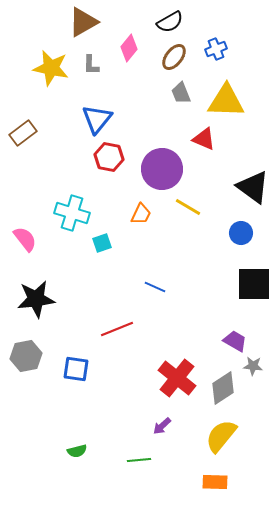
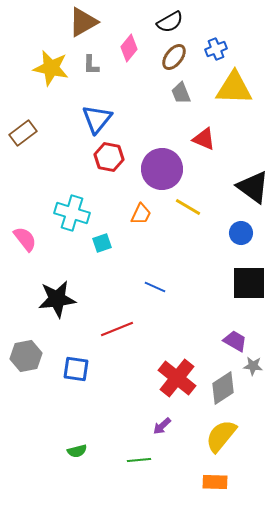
yellow triangle: moved 8 px right, 13 px up
black square: moved 5 px left, 1 px up
black star: moved 21 px right
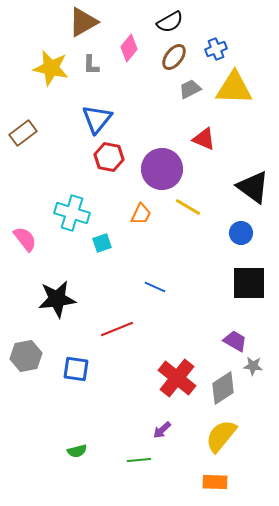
gray trapezoid: moved 9 px right, 4 px up; rotated 85 degrees clockwise
purple arrow: moved 4 px down
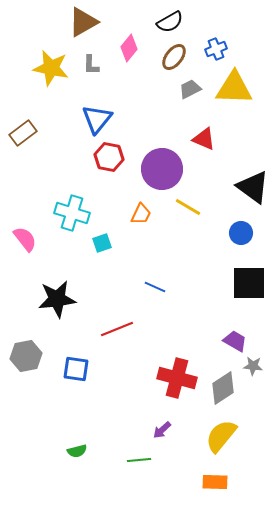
red cross: rotated 24 degrees counterclockwise
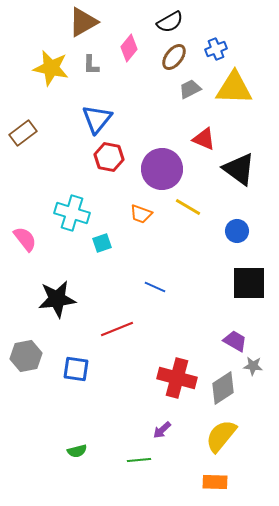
black triangle: moved 14 px left, 18 px up
orange trapezoid: rotated 85 degrees clockwise
blue circle: moved 4 px left, 2 px up
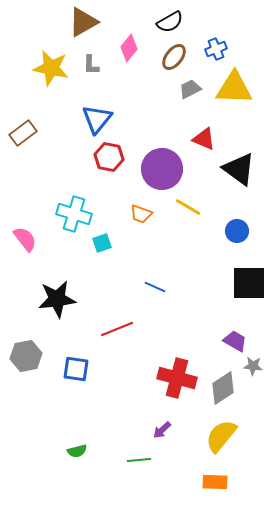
cyan cross: moved 2 px right, 1 px down
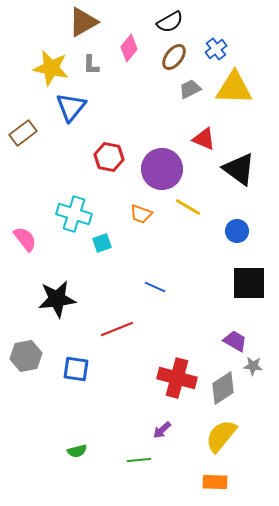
blue cross: rotated 15 degrees counterclockwise
blue triangle: moved 26 px left, 12 px up
